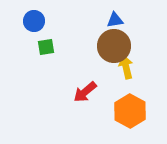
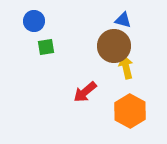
blue triangle: moved 8 px right; rotated 24 degrees clockwise
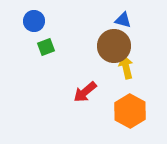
green square: rotated 12 degrees counterclockwise
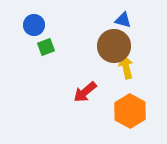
blue circle: moved 4 px down
